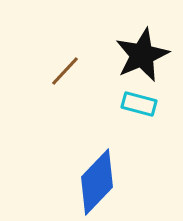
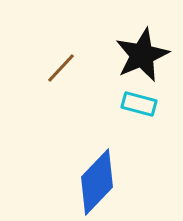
brown line: moved 4 px left, 3 px up
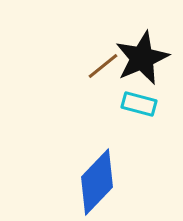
black star: moved 3 px down
brown line: moved 42 px right, 2 px up; rotated 8 degrees clockwise
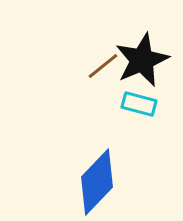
black star: moved 2 px down
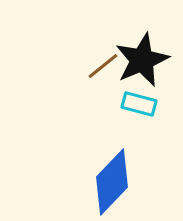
blue diamond: moved 15 px right
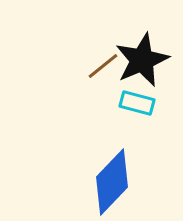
cyan rectangle: moved 2 px left, 1 px up
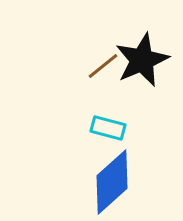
cyan rectangle: moved 29 px left, 25 px down
blue diamond: rotated 4 degrees clockwise
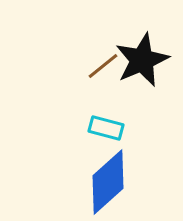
cyan rectangle: moved 2 px left
blue diamond: moved 4 px left
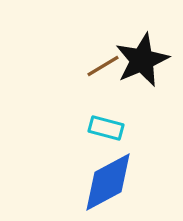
brown line: rotated 8 degrees clockwise
blue diamond: rotated 14 degrees clockwise
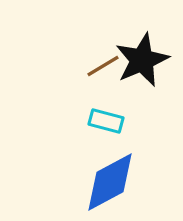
cyan rectangle: moved 7 px up
blue diamond: moved 2 px right
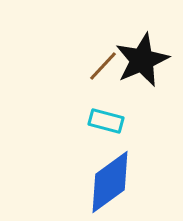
brown line: rotated 16 degrees counterclockwise
blue diamond: rotated 8 degrees counterclockwise
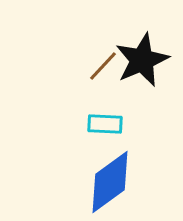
cyan rectangle: moved 1 px left, 3 px down; rotated 12 degrees counterclockwise
